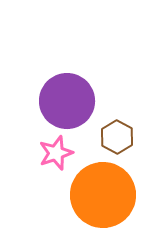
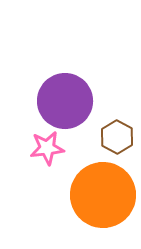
purple circle: moved 2 px left
pink star: moved 9 px left, 5 px up; rotated 12 degrees clockwise
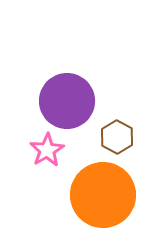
purple circle: moved 2 px right
pink star: moved 2 px down; rotated 24 degrees counterclockwise
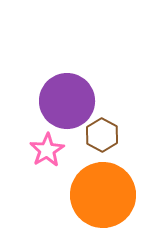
brown hexagon: moved 15 px left, 2 px up
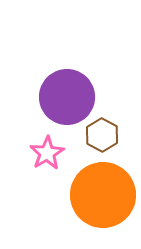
purple circle: moved 4 px up
pink star: moved 3 px down
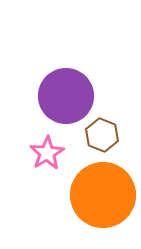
purple circle: moved 1 px left, 1 px up
brown hexagon: rotated 8 degrees counterclockwise
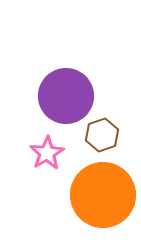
brown hexagon: rotated 20 degrees clockwise
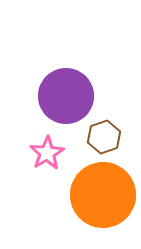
brown hexagon: moved 2 px right, 2 px down
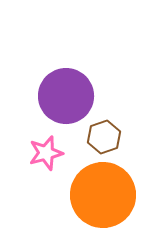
pink star: moved 1 px left; rotated 16 degrees clockwise
